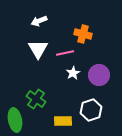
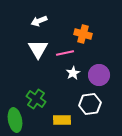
white hexagon: moved 1 px left, 6 px up; rotated 10 degrees clockwise
yellow rectangle: moved 1 px left, 1 px up
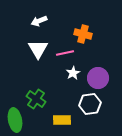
purple circle: moved 1 px left, 3 px down
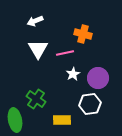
white arrow: moved 4 px left
white star: moved 1 px down
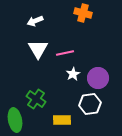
orange cross: moved 21 px up
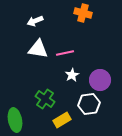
white triangle: rotated 50 degrees counterclockwise
white star: moved 1 px left, 1 px down
purple circle: moved 2 px right, 2 px down
green cross: moved 9 px right
white hexagon: moved 1 px left
yellow rectangle: rotated 30 degrees counterclockwise
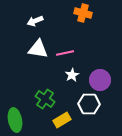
white hexagon: rotated 10 degrees clockwise
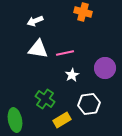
orange cross: moved 1 px up
purple circle: moved 5 px right, 12 px up
white hexagon: rotated 10 degrees counterclockwise
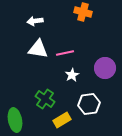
white arrow: rotated 14 degrees clockwise
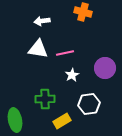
white arrow: moved 7 px right
green cross: rotated 36 degrees counterclockwise
yellow rectangle: moved 1 px down
